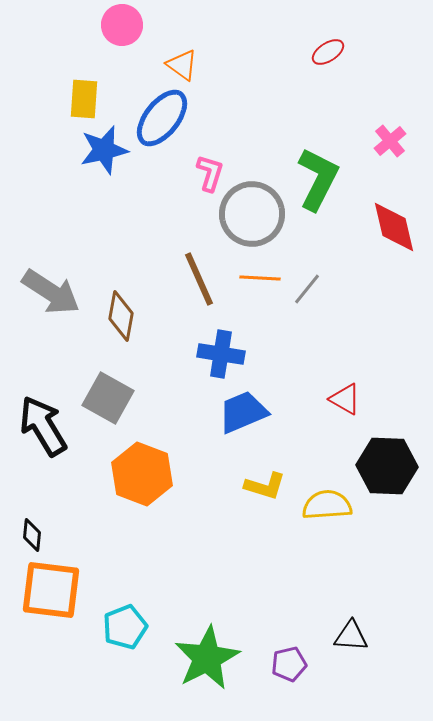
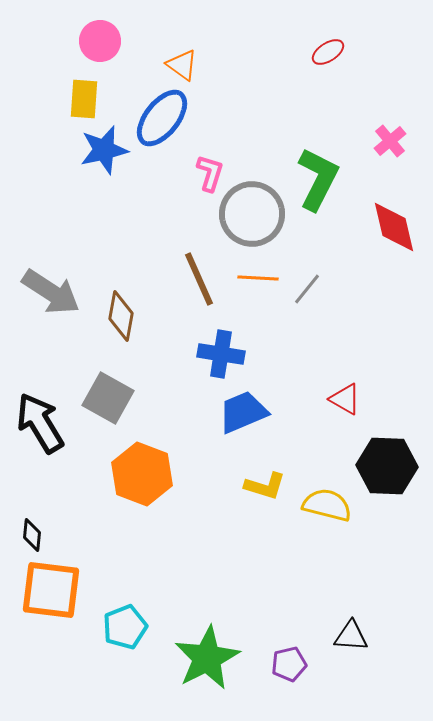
pink circle: moved 22 px left, 16 px down
orange line: moved 2 px left
black arrow: moved 3 px left, 3 px up
yellow semicircle: rotated 18 degrees clockwise
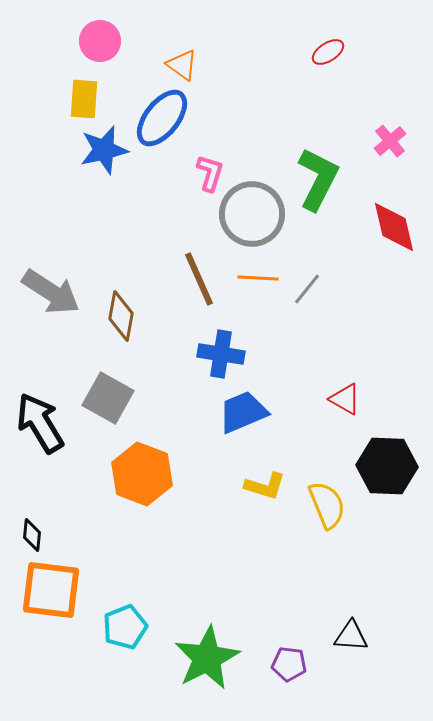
yellow semicircle: rotated 54 degrees clockwise
purple pentagon: rotated 20 degrees clockwise
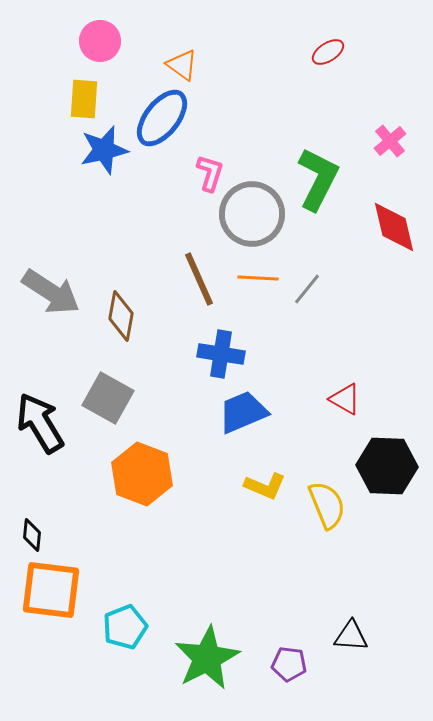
yellow L-shape: rotated 6 degrees clockwise
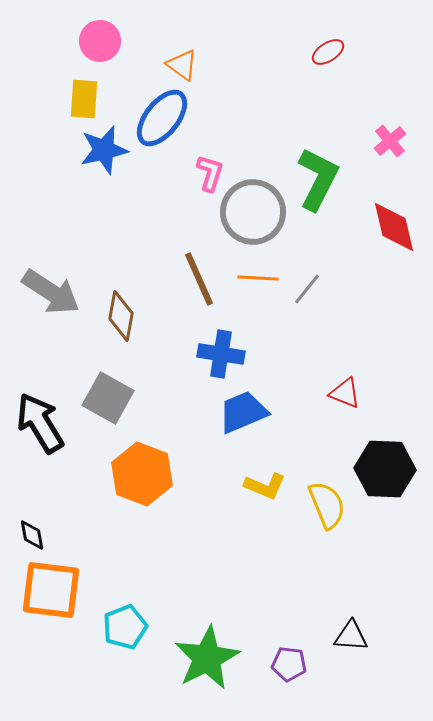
gray circle: moved 1 px right, 2 px up
red triangle: moved 6 px up; rotated 8 degrees counterclockwise
black hexagon: moved 2 px left, 3 px down
black diamond: rotated 16 degrees counterclockwise
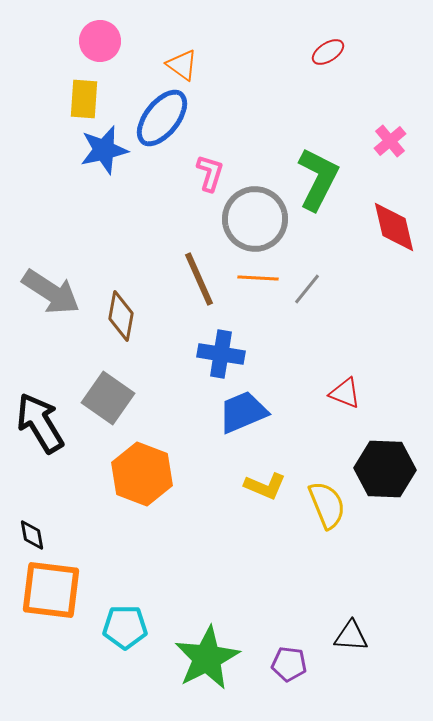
gray circle: moved 2 px right, 7 px down
gray square: rotated 6 degrees clockwise
cyan pentagon: rotated 21 degrees clockwise
